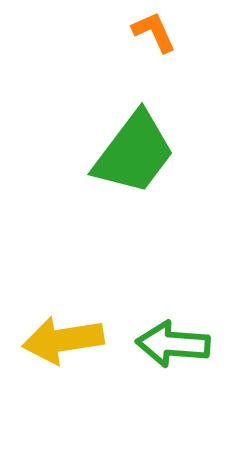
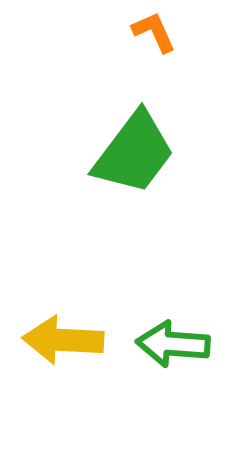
yellow arrow: rotated 12 degrees clockwise
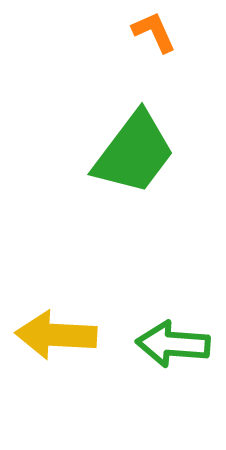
yellow arrow: moved 7 px left, 5 px up
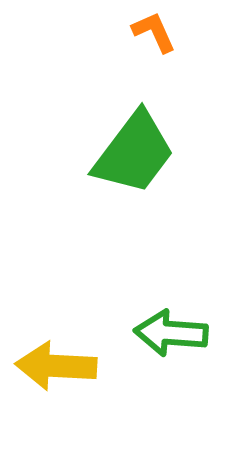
yellow arrow: moved 31 px down
green arrow: moved 2 px left, 11 px up
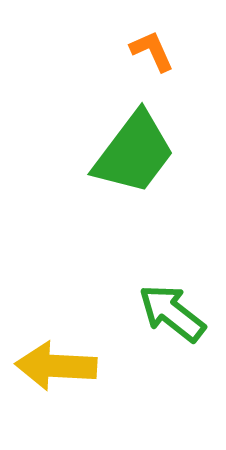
orange L-shape: moved 2 px left, 19 px down
green arrow: moved 1 px right, 20 px up; rotated 34 degrees clockwise
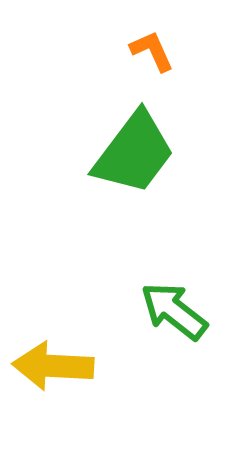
green arrow: moved 2 px right, 2 px up
yellow arrow: moved 3 px left
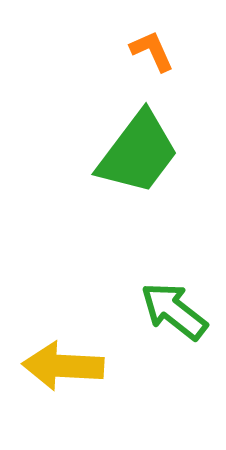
green trapezoid: moved 4 px right
yellow arrow: moved 10 px right
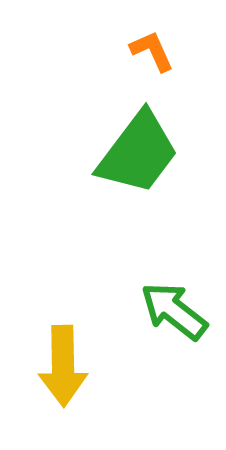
yellow arrow: rotated 94 degrees counterclockwise
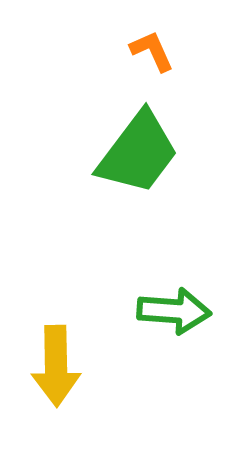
green arrow: rotated 146 degrees clockwise
yellow arrow: moved 7 px left
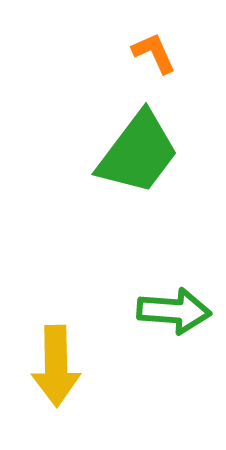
orange L-shape: moved 2 px right, 2 px down
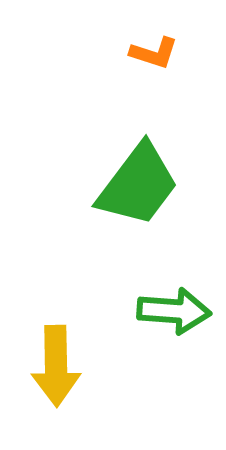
orange L-shape: rotated 132 degrees clockwise
green trapezoid: moved 32 px down
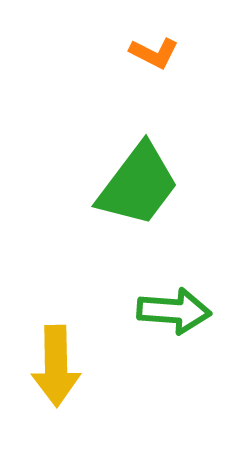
orange L-shape: rotated 9 degrees clockwise
